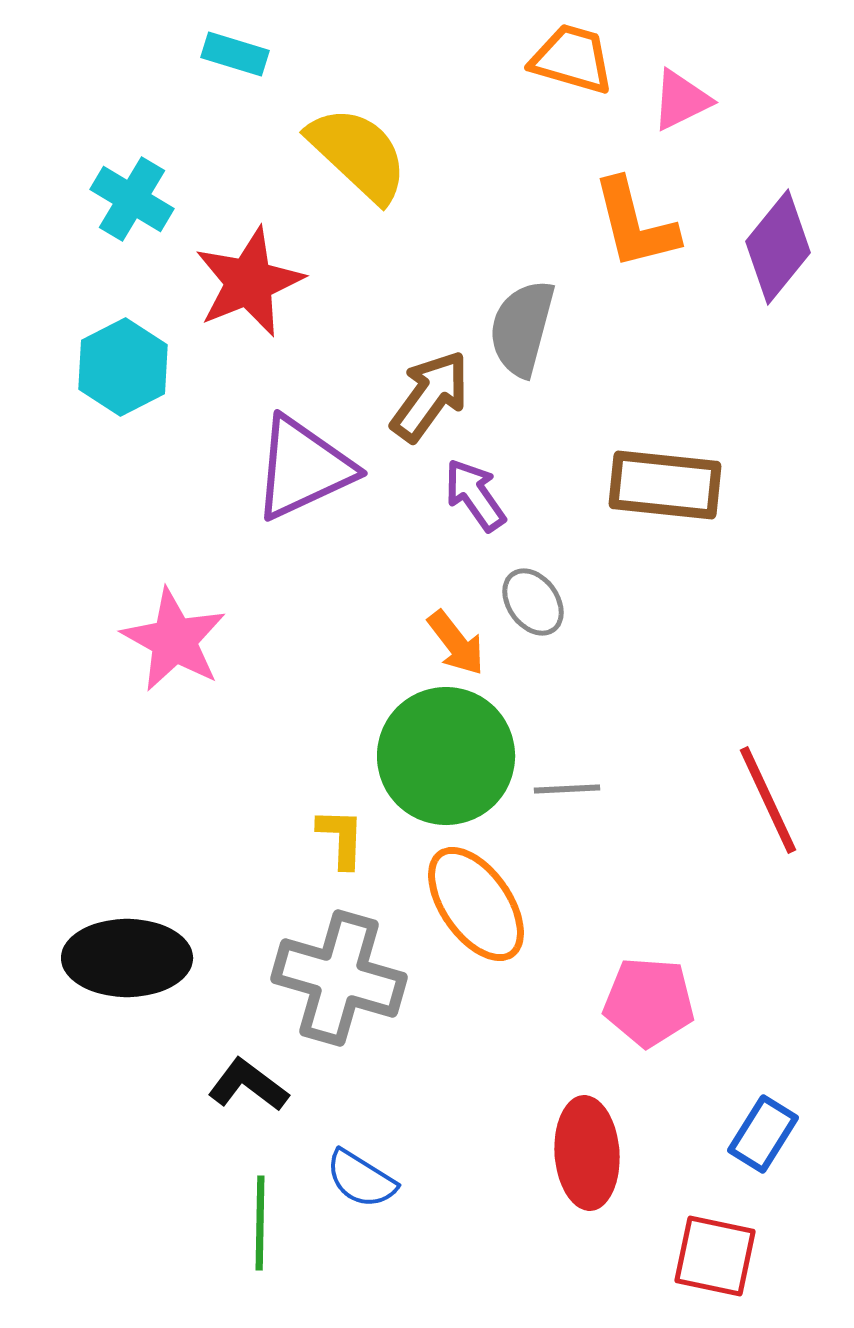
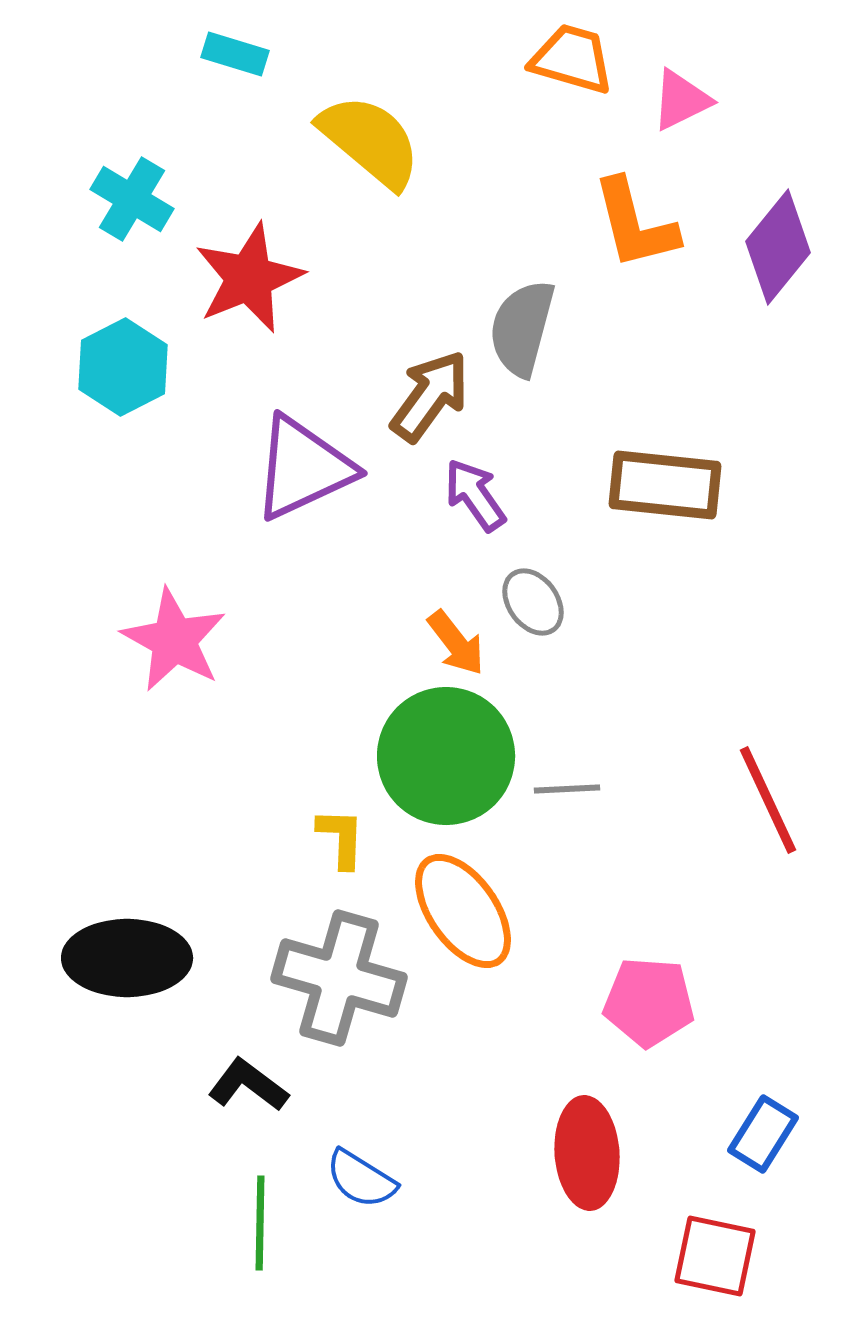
yellow semicircle: moved 12 px right, 13 px up; rotated 3 degrees counterclockwise
red star: moved 4 px up
orange ellipse: moved 13 px left, 7 px down
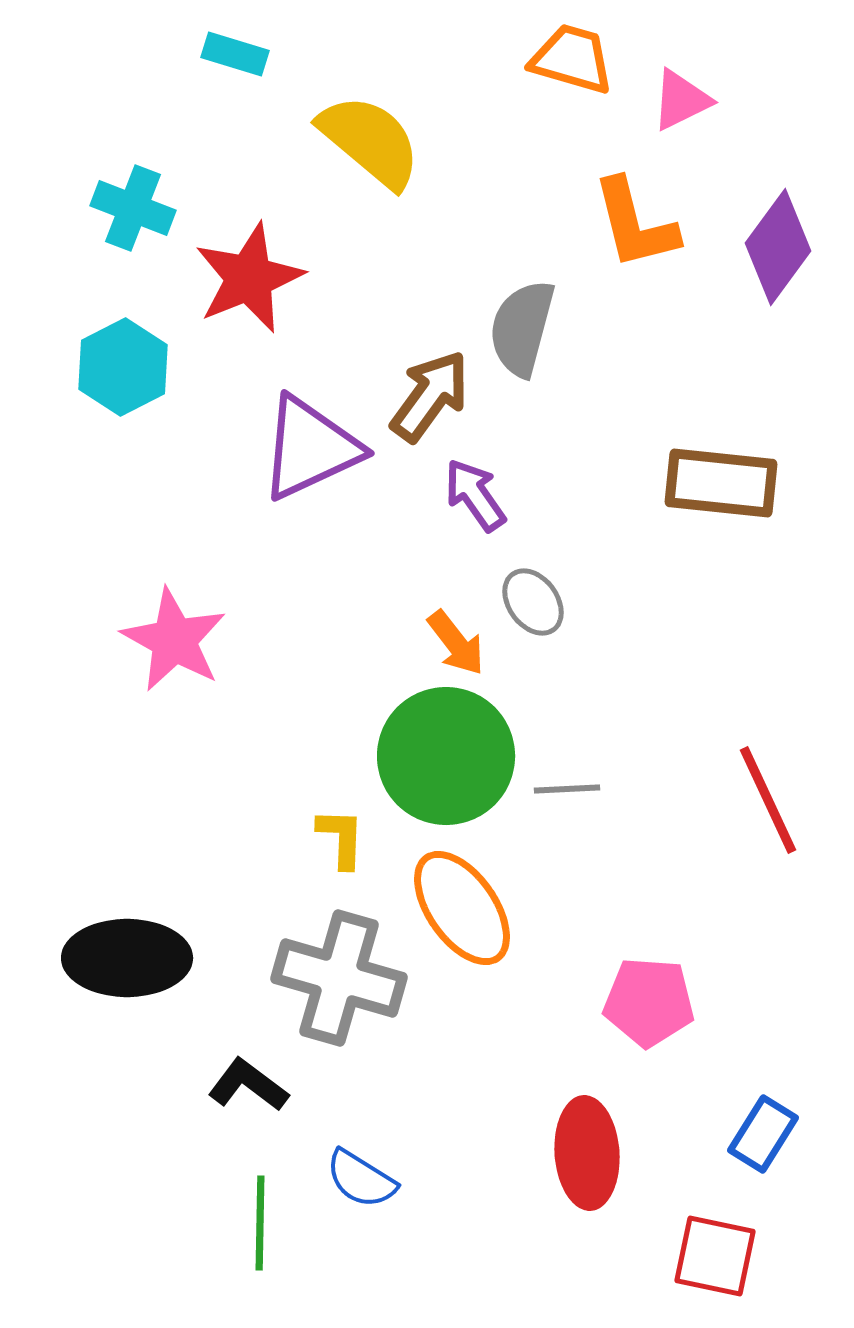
cyan cross: moved 1 px right, 9 px down; rotated 10 degrees counterclockwise
purple diamond: rotated 3 degrees counterclockwise
purple triangle: moved 7 px right, 20 px up
brown rectangle: moved 56 px right, 2 px up
orange ellipse: moved 1 px left, 3 px up
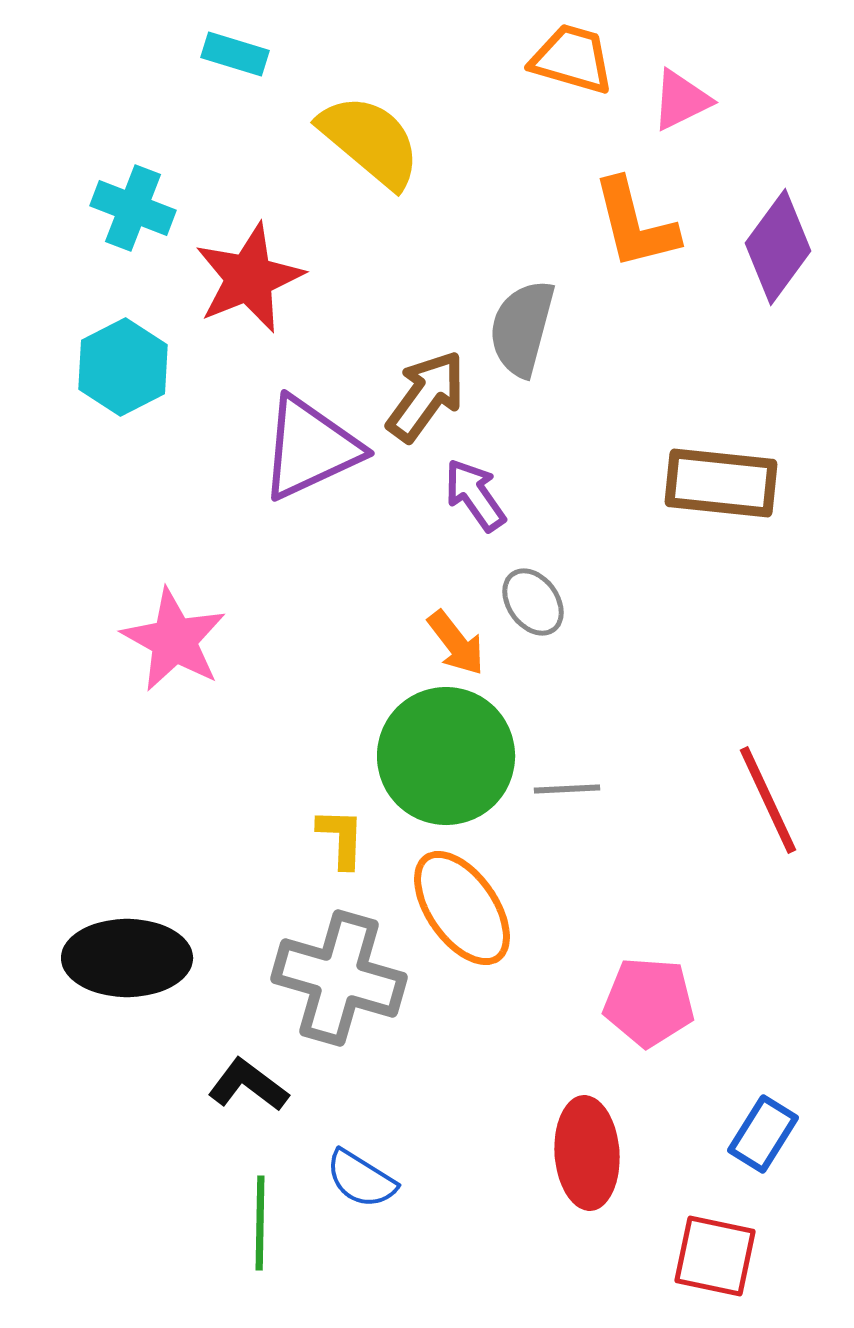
brown arrow: moved 4 px left
